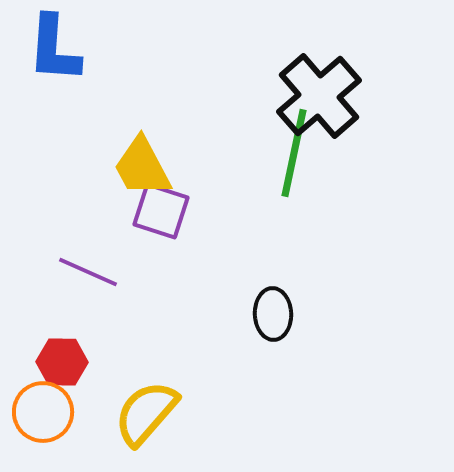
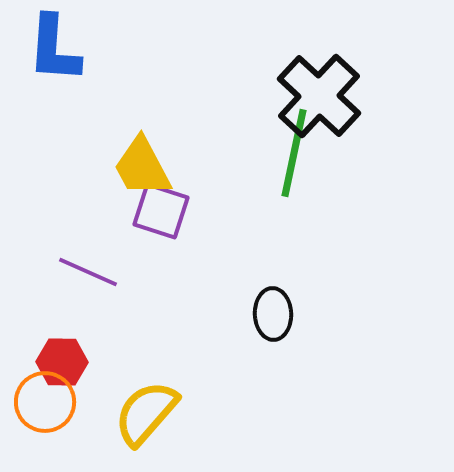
black cross: rotated 6 degrees counterclockwise
orange circle: moved 2 px right, 10 px up
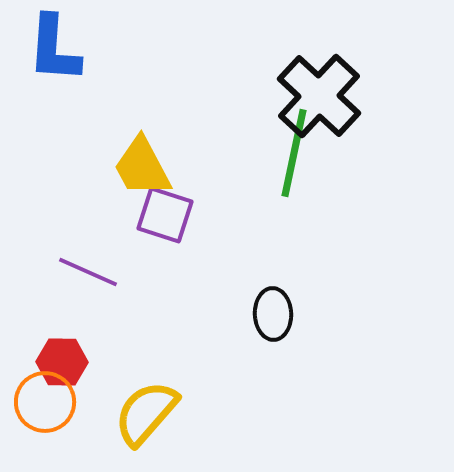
purple square: moved 4 px right, 4 px down
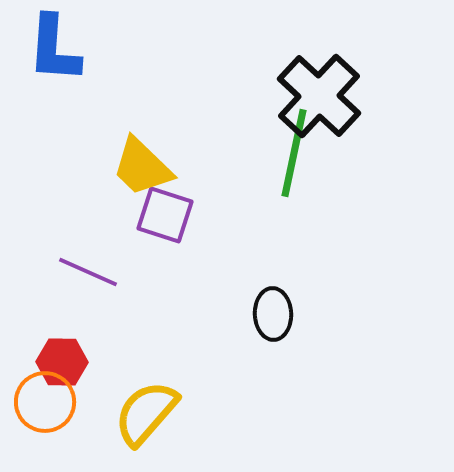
yellow trapezoid: rotated 18 degrees counterclockwise
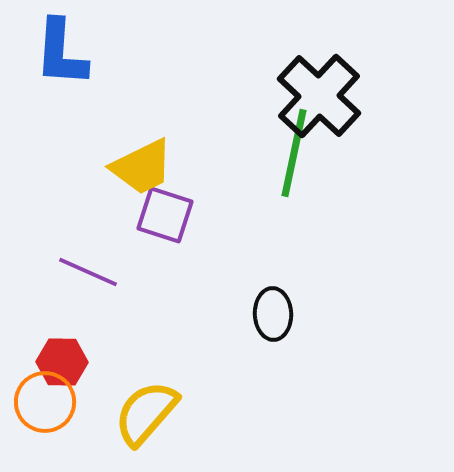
blue L-shape: moved 7 px right, 4 px down
yellow trapezoid: rotated 70 degrees counterclockwise
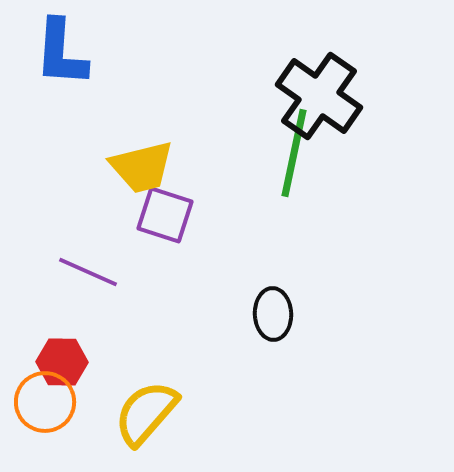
black cross: rotated 8 degrees counterclockwise
yellow trapezoid: rotated 12 degrees clockwise
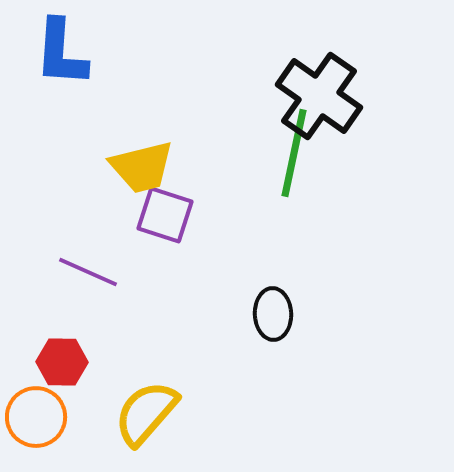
orange circle: moved 9 px left, 15 px down
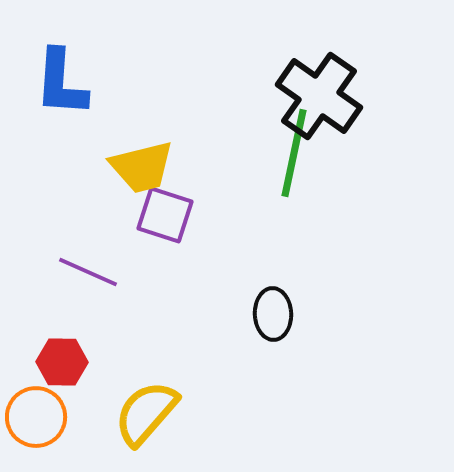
blue L-shape: moved 30 px down
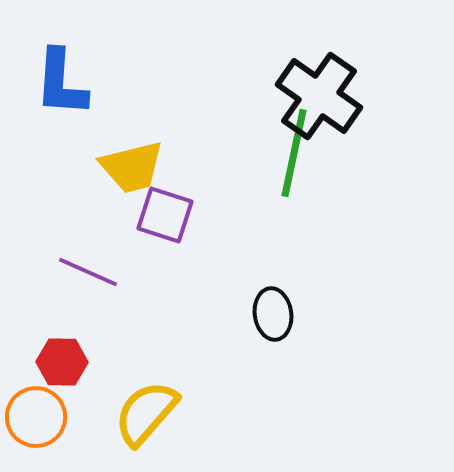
yellow trapezoid: moved 10 px left
black ellipse: rotated 6 degrees counterclockwise
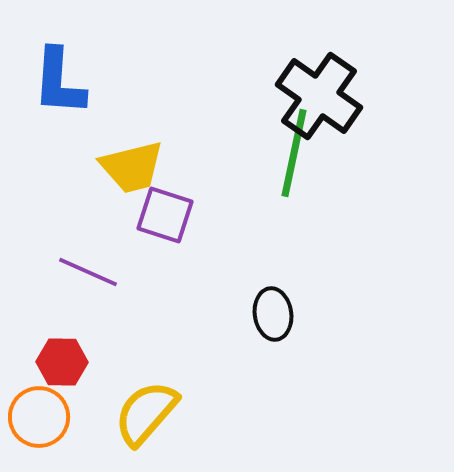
blue L-shape: moved 2 px left, 1 px up
orange circle: moved 3 px right
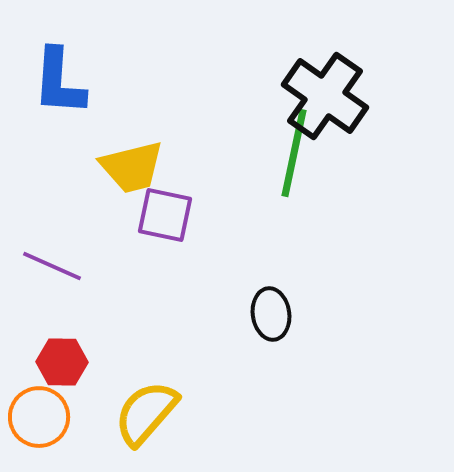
black cross: moved 6 px right
purple square: rotated 6 degrees counterclockwise
purple line: moved 36 px left, 6 px up
black ellipse: moved 2 px left
